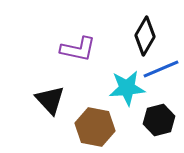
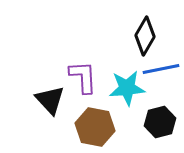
purple L-shape: moved 5 px right, 28 px down; rotated 105 degrees counterclockwise
blue line: rotated 12 degrees clockwise
black hexagon: moved 1 px right, 2 px down
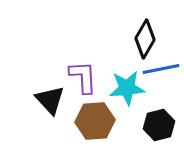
black diamond: moved 3 px down
black hexagon: moved 1 px left, 3 px down
brown hexagon: moved 6 px up; rotated 15 degrees counterclockwise
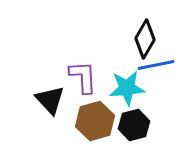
blue line: moved 5 px left, 4 px up
brown hexagon: rotated 12 degrees counterclockwise
black hexagon: moved 25 px left
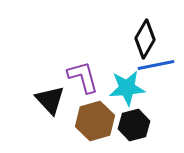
purple L-shape: rotated 12 degrees counterclockwise
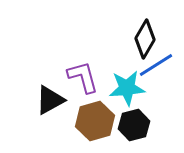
blue line: rotated 21 degrees counterclockwise
black triangle: rotated 44 degrees clockwise
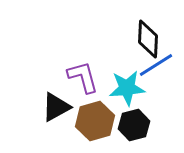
black diamond: moved 3 px right; rotated 27 degrees counterclockwise
black triangle: moved 6 px right, 7 px down
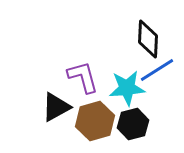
blue line: moved 1 px right, 5 px down
black hexagon: moved 1 px left, 1 px up
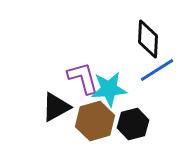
purple L-shape: moved 1 px down
cyan star: moved 18 px left, 1 px down
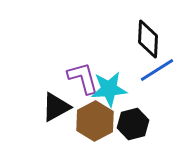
brown hexagon: rotated 12 degrees counterclockwise
